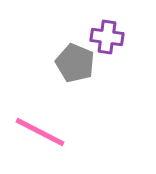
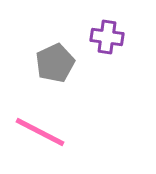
gray pentagon: moved 20 px left; rotated 24 degrees clockwise
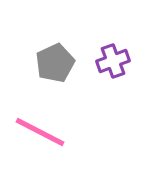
purple cross: moved 6 px right, 24 px down; rotated 28 degrees counterclockwise
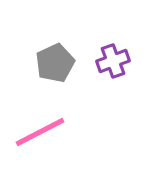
pink line: rotated 54 degrees counterclockwise
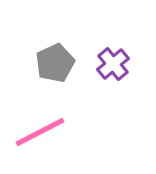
purple cross: moved 3 px down; rotated 20 degrees counterclockwise
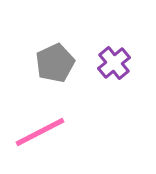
purple cross: moved 1 px right, 1 px up
